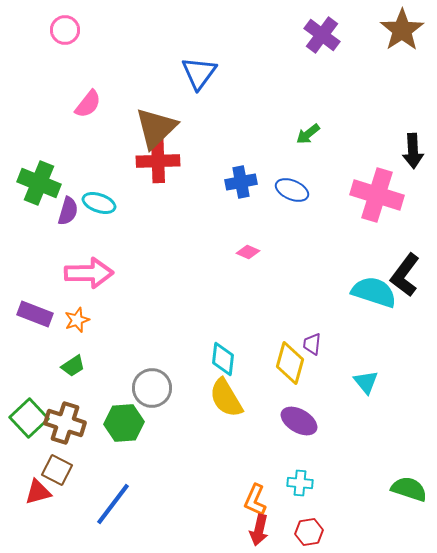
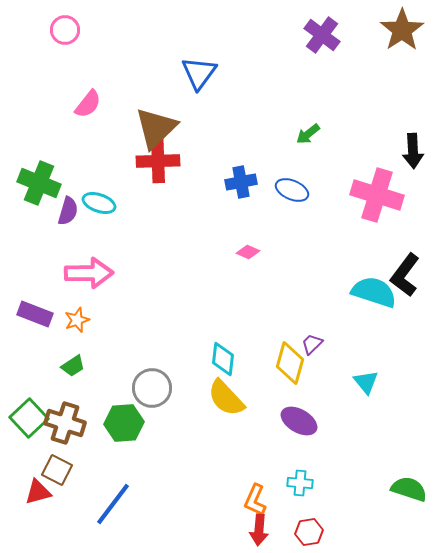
purple trapezoid: rotated 40 degrees clockwise
yellow semicircle: rotated 12 degrees counterclockwise
red arrow: rotated 8 degrees counterclockwise
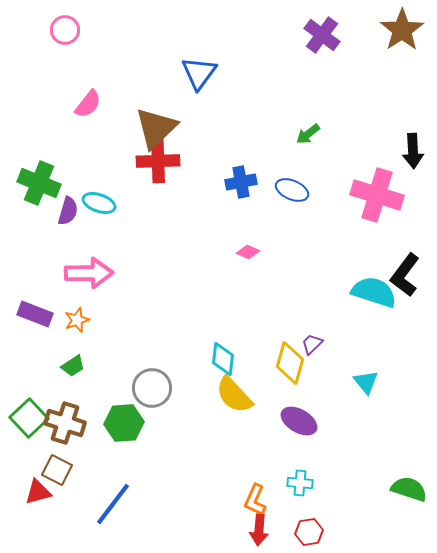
yellow semicircle: moved 8 px right, 3 px up
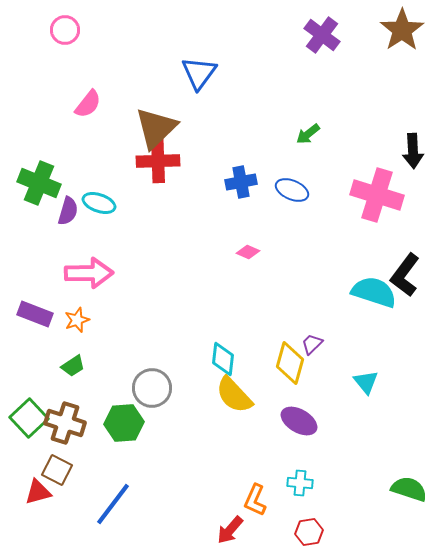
red arrow: moved 29 px left; rotated 36 degrees clockwise
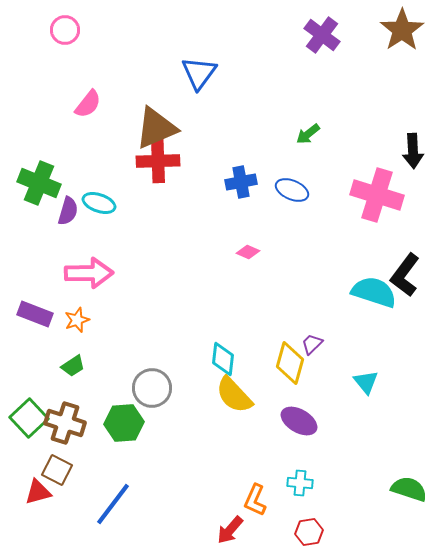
brown triangle: rotated 21 degrees clockwise
